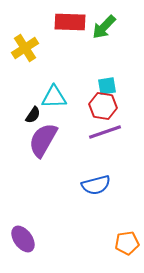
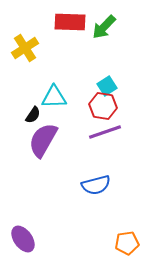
cyan square: rotated 24 degrees counterclockwise
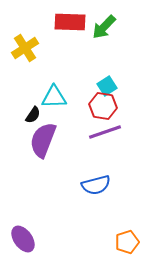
purple semicircle: rotated 9 degrees counterclockwise
orange pentagon: moved 1 px up; rotated 10 degrees counterclockwise
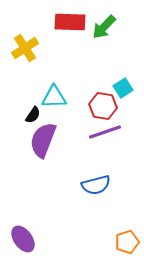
cyan square: moved 16 px right, 2 px down
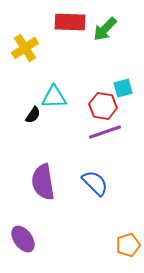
green arrow: moved 1 px right, 2 px down
cyan square: rotated 18 degrees clockwise
purple semicircle: moved 42 px down; rotated 30 degrees counterclockwise
blue semicircle: moved 1 px left, 2 px up; rotated 120 degrees counterclockwise
orange pentagon: moved 1 px right, 3 px down
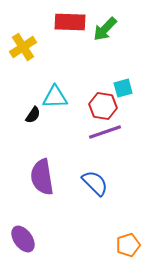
yellow cross: moved 2 px left, 1 px up
cyan triangle: moved 1 px right
purple semicircle: moved 1 px left, 5 px up
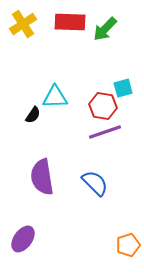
yellow cross: moved 23 px up
purple ellipse: rotated 72 degrees clockwise
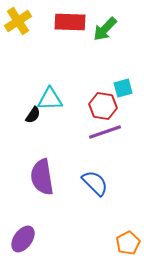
yellow cross: moved 5 px left, 3 px up
cyan triangle: moved 5 px left, 2 px down
orange pentagon: moved 2 px up; rotated 10 degrees counterclockwise
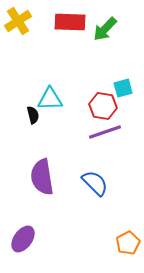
black semicircle: rotated 48 degrees counterclockwise
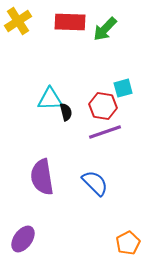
black semicircle: moved 33 px right, 3 px up
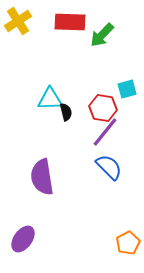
green arrow: moved 3 px left, 6 px down
cyan square: moved 4 px right, 1 px down
red hexagon: moved 2 px down
purple line: rotated 32 degrees counterclockwise
blue semicircle: moved 14 px right, 16 px up
